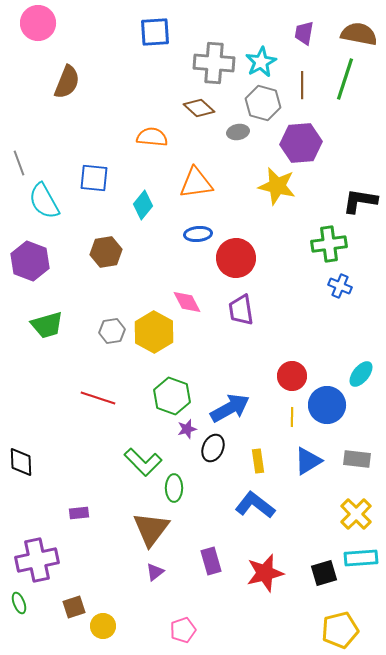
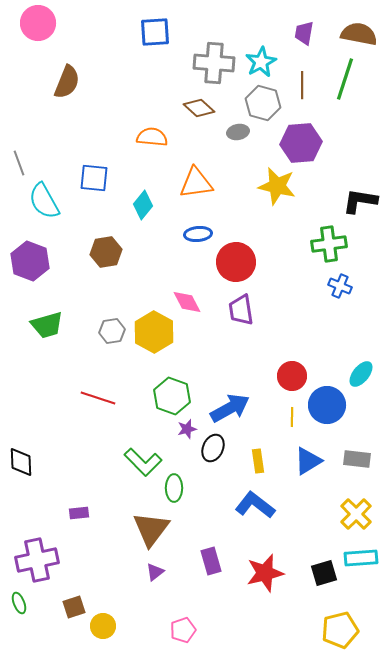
red circle at (236, 258): moved 4 px down
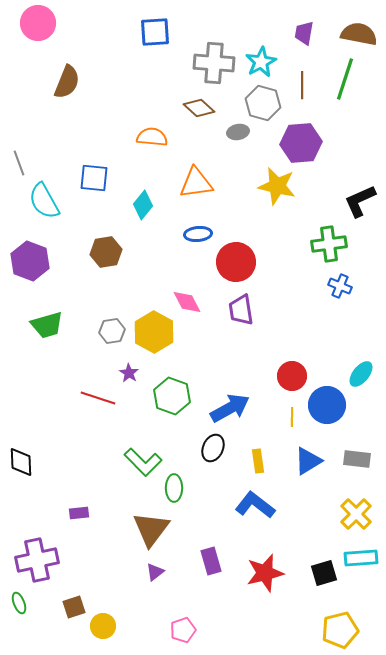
black L-shape at (360, 201): rotated 33 degrees counterclockwise
purple star at (187, 429): moved 58 px left, 56 px up; rotated 24 degrees counterclockwise
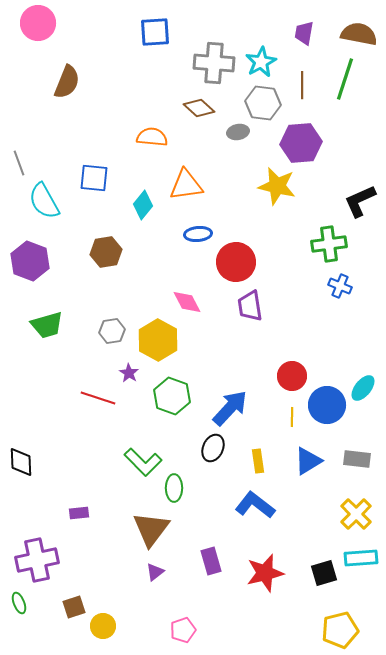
gray hexagon at (263, 103): rotated 8 degrees counterclockwise
orange triangle at (196, 183): moved 10 px left, 2 px down
purple trapezoid at (241, 310): moved 9 px right, 4 px up
yellow hexagon at (154, 332): moved 4 px right, 8 px down
cyan ellipse at (361, 374): moved 2 px right, 14 px down
blue arrow at (230, 408): rotated 18 degrees counterclockwise
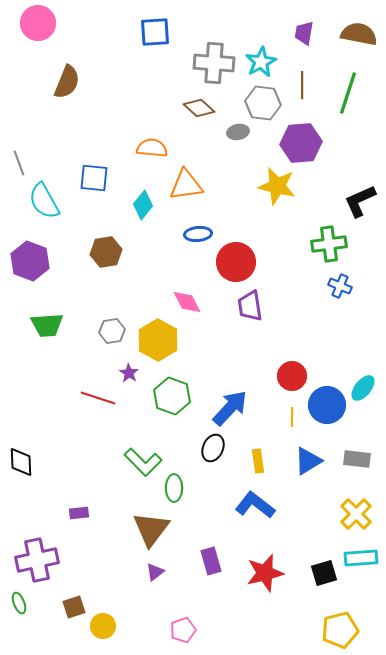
green line at (345, 79): moved 3 px right, 14 px down
orange semicircle at (152, 137): moved 11 px down
green trapezoid at (47, 325): rotated 12 degrees clockwise
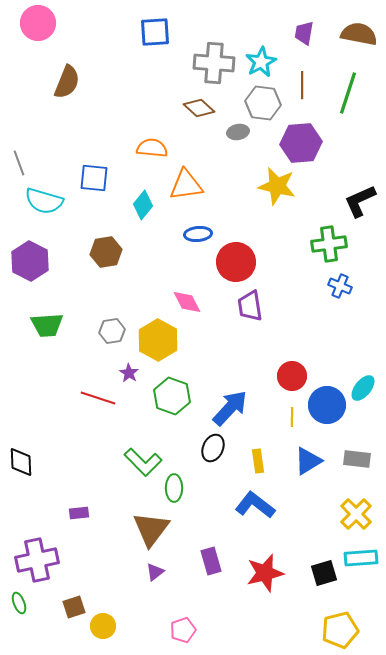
cyan semicircle at (44, 201): rotated 45 degrees counterclockwise
purple hexagon at (30, 261): rotated 6 degrees clockwise
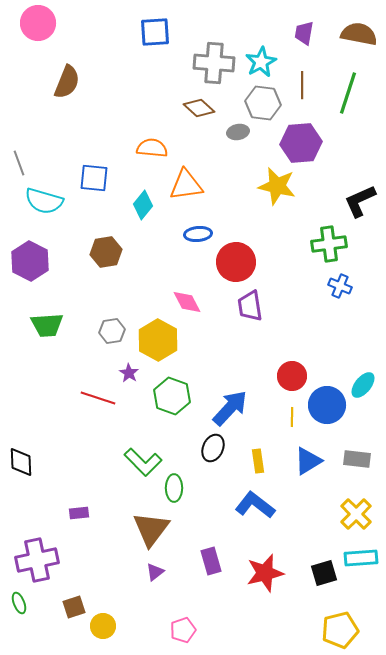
cyan ellipse at (363, 388): moved 3 px up
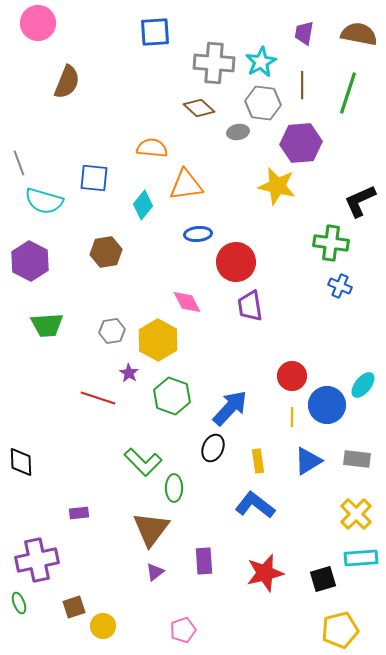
green cross at (329, 244): moved 2 px right, 1 px up; rotated 16 degrees clockwise
purple rectangle at (211, 561): moved 7 px left; rotated 12 degrees clockwise
black square at (324, 573): moved 1 px left, 6 px down
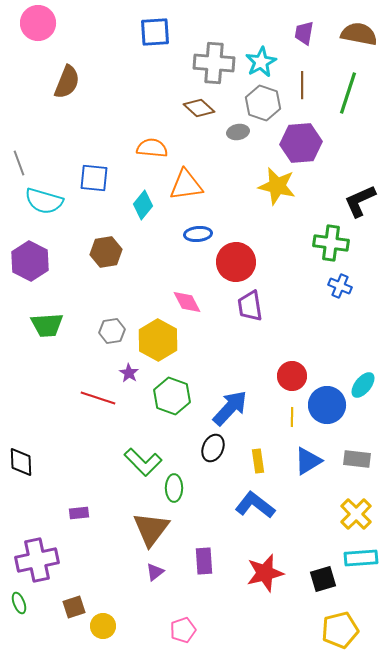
gray hexagon at (263, 103): rotated 12 degrees clockwise
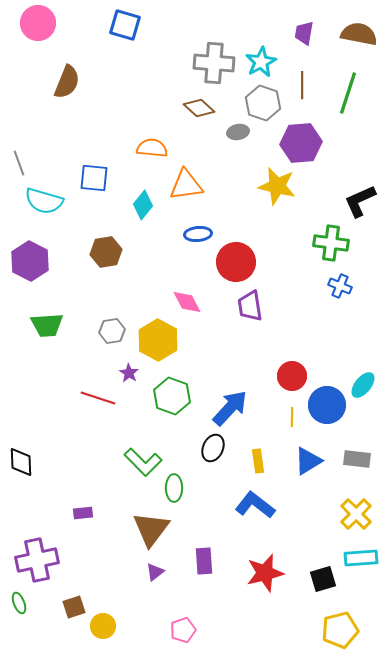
blue square at (155, 32): moved 30 px left, 7 px up; rotated 20 degrees clockwise
purple rectangle at (79, 513): moved 4 px right
